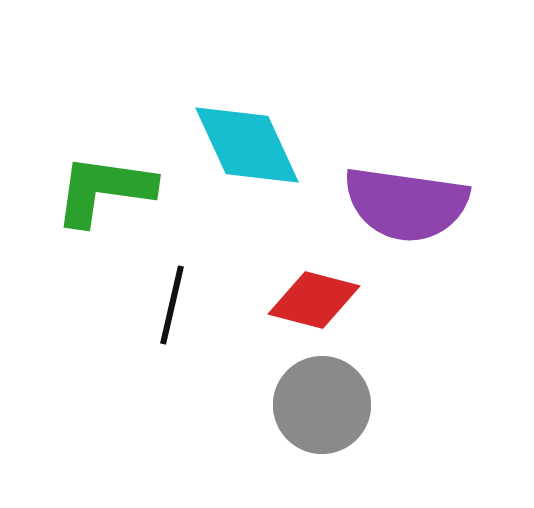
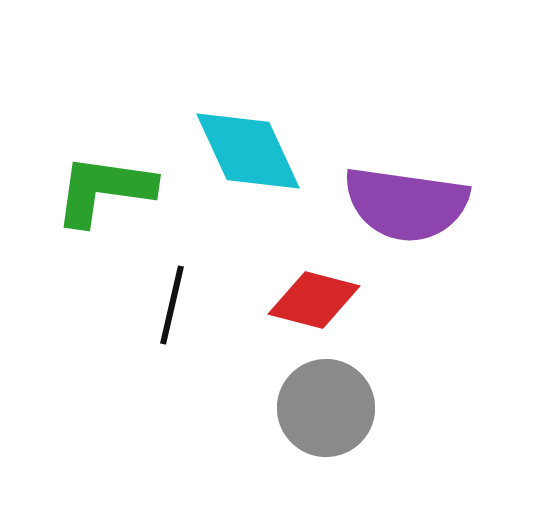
cyan diamond: moved 1 px right, 6 px down
gray circle: moved 4 px right, 3 px down
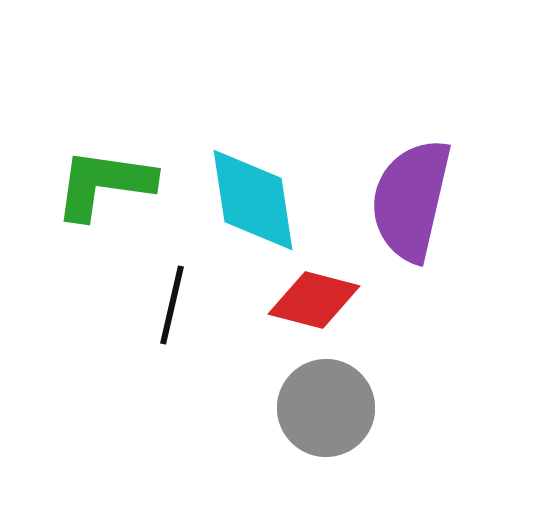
cyan diamond: moved 5 px right, 49 px down; rotated 16 degrees clockwise
green L-shape: moved 6 px up
purple semicircle: moved 5 px right, 4 px up; rotated 95 degrees clockwise
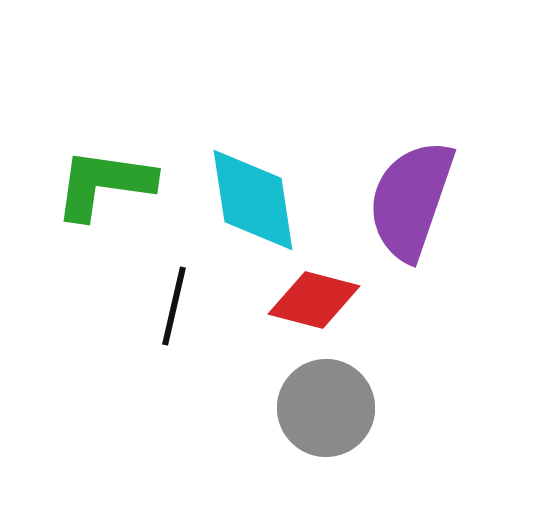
purple semicircle: rotated 6 degrees clockwise
black line: moved 2 px right, 1 px down
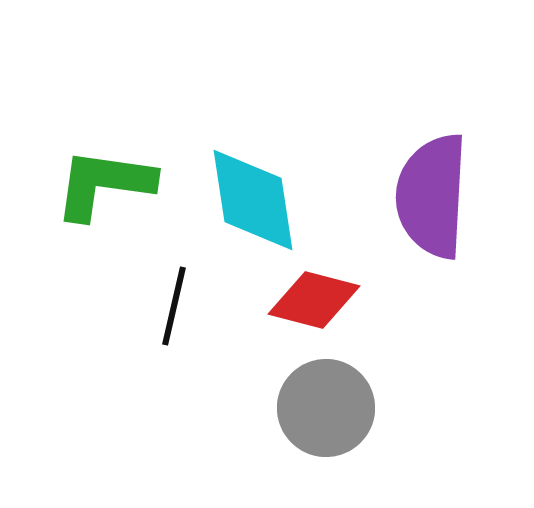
purple semicircle: moved 21 px right, 4 px up; rotated 16 degrees counterclockwise
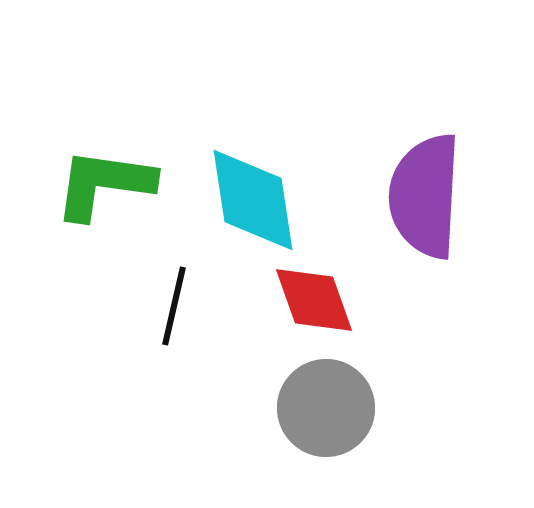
purple semicircle: moved 7 px left
red diamond: rotated 56 degrees clockwise
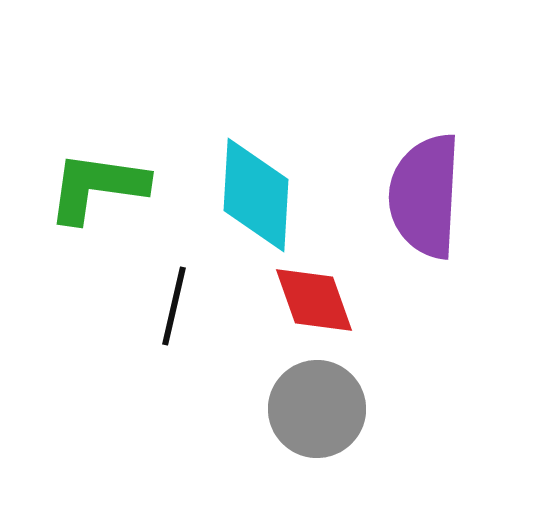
green L-shape: moved 7 px left, 3 px down
cyan diamond: moved 3 px right, 5 px up; rotated 12 degrees clockwise
gray circle: moved 9 px left, 1 px down
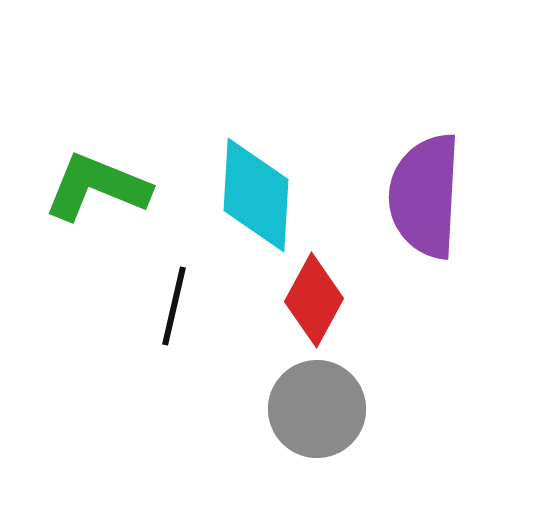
green L-shape: rotated 14 degrees clockwise
red diamond: rotated 48 degrees clockwise
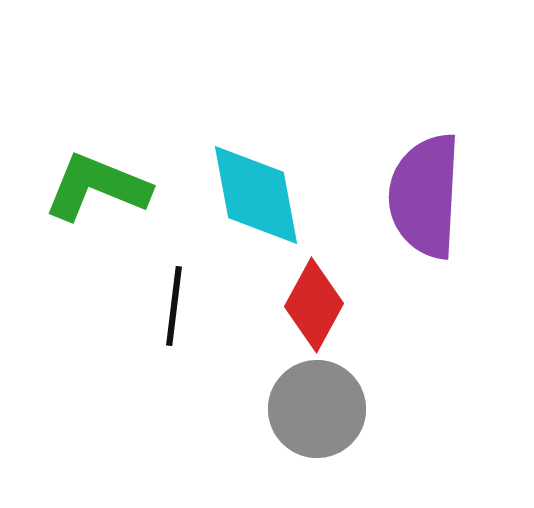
cyan diamond: rotated 14 degrees counterclockwise
red diamond: moved 5 px down
black line: rotated 6 degrees counterclockwise
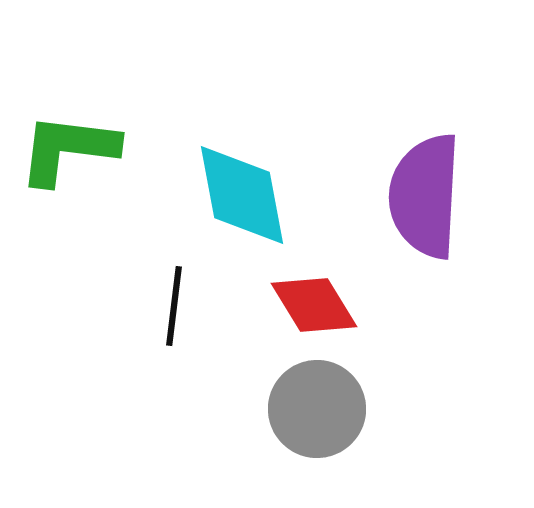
green L-shape: moved 29 px left, 38 px up; rotated 15 degrees counterclockwise
cyan diamond: moved 14 px left
red diamond: rotated 60 degrees counterclockwise
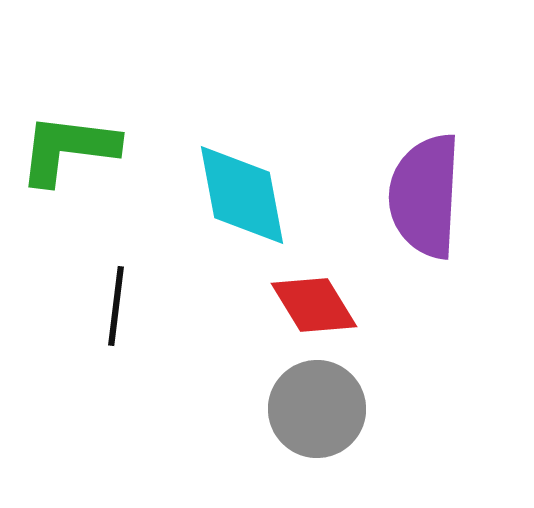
black line: moved 58 px left
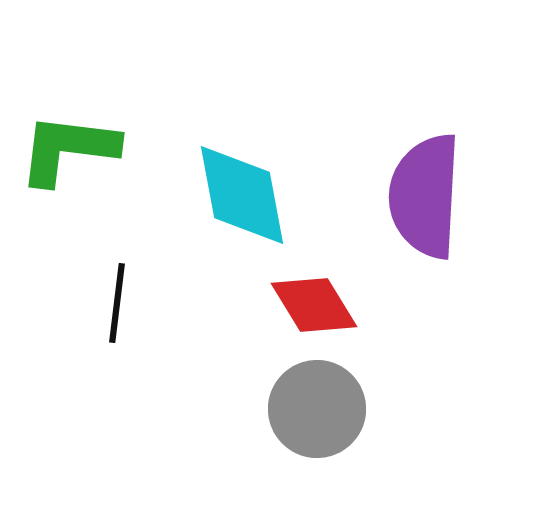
black line: moved 1 px right, 3 px up
